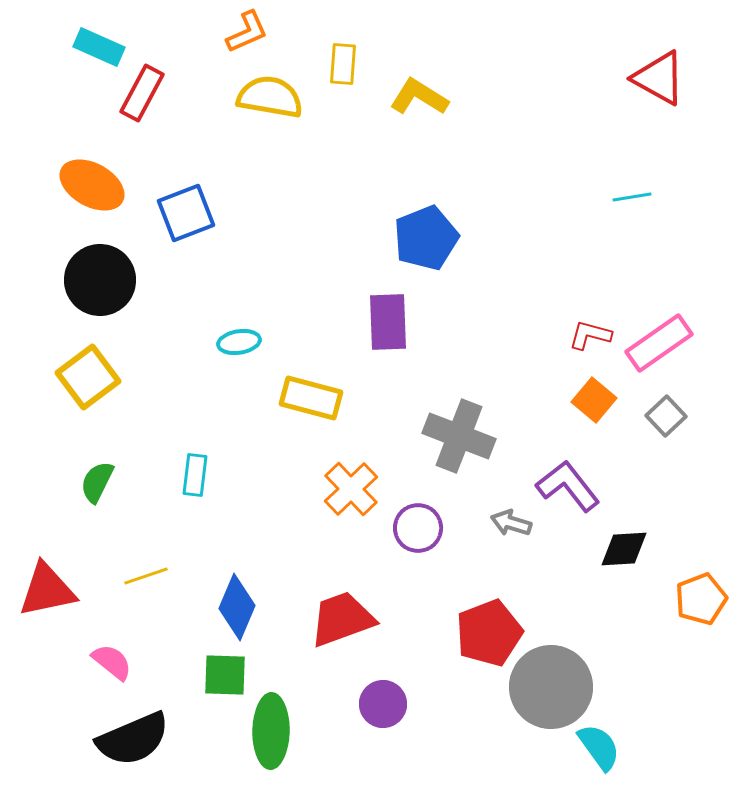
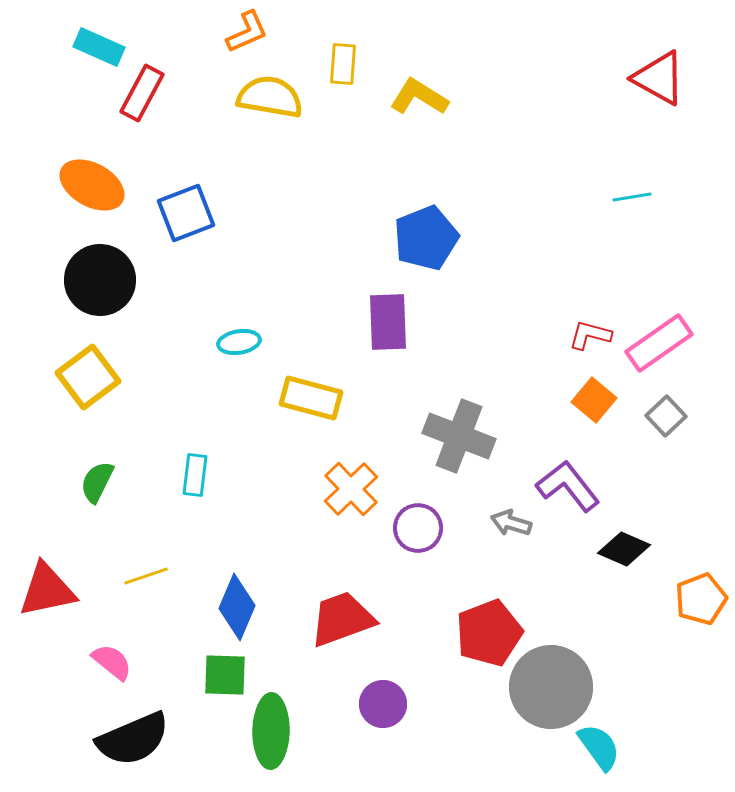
black diamond at (624, 549): rotated 27 degrees clockwise
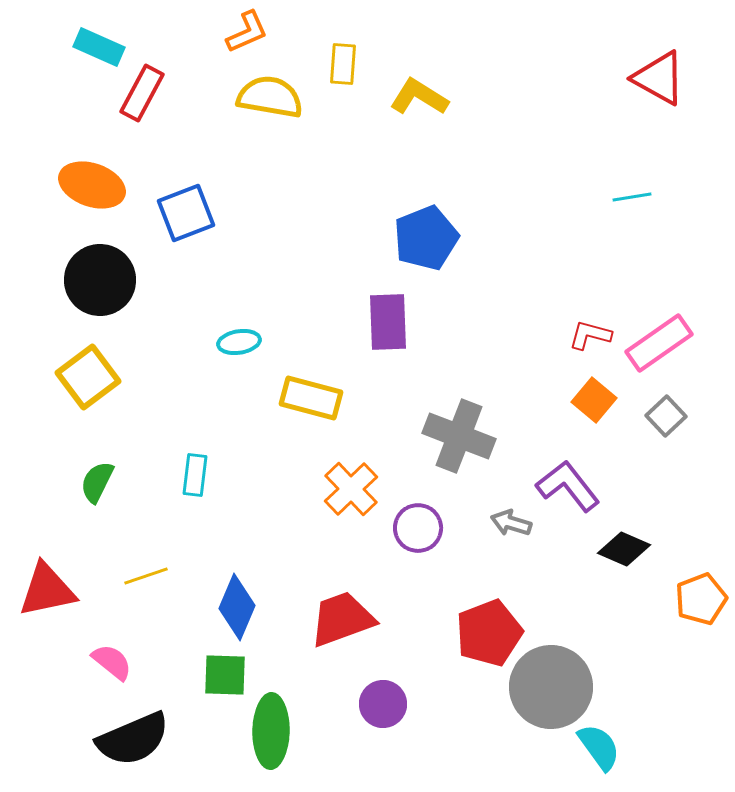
orange ellipse at (92, 185): rotated 10 degrees counterclockwise
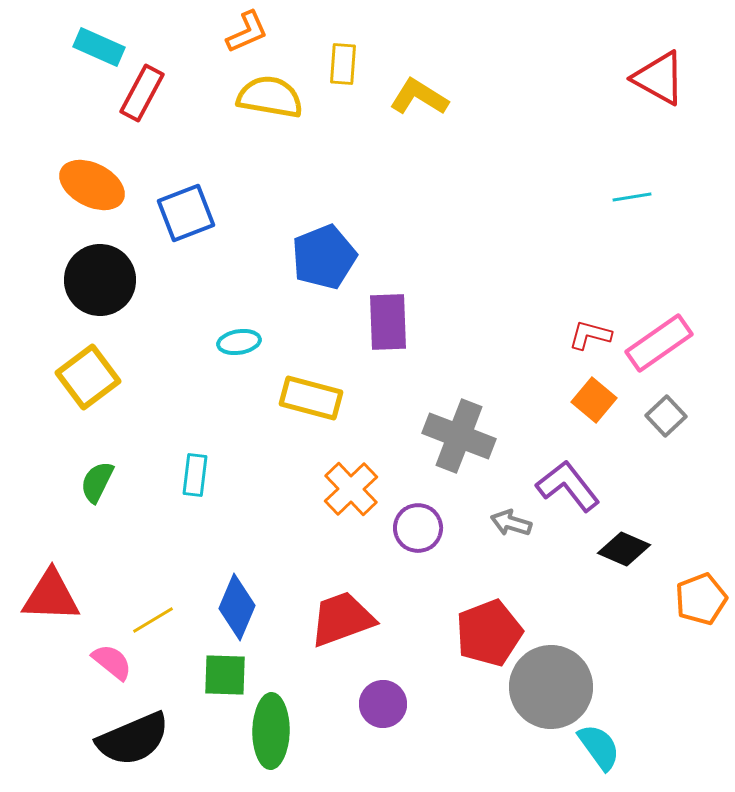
orange ellipse at (92, 185): rotated 8 degrees clockwise
blue pentagon at (426, 238): moved 102 px left, 19 px down
yellow line at (146, 576): moved 7 px right, 44 px down; rotated 12 degrees counterclockwise
red triangle at (47, 590): moved 4 px right, 6 px down; rotated 14 degrees clockwise
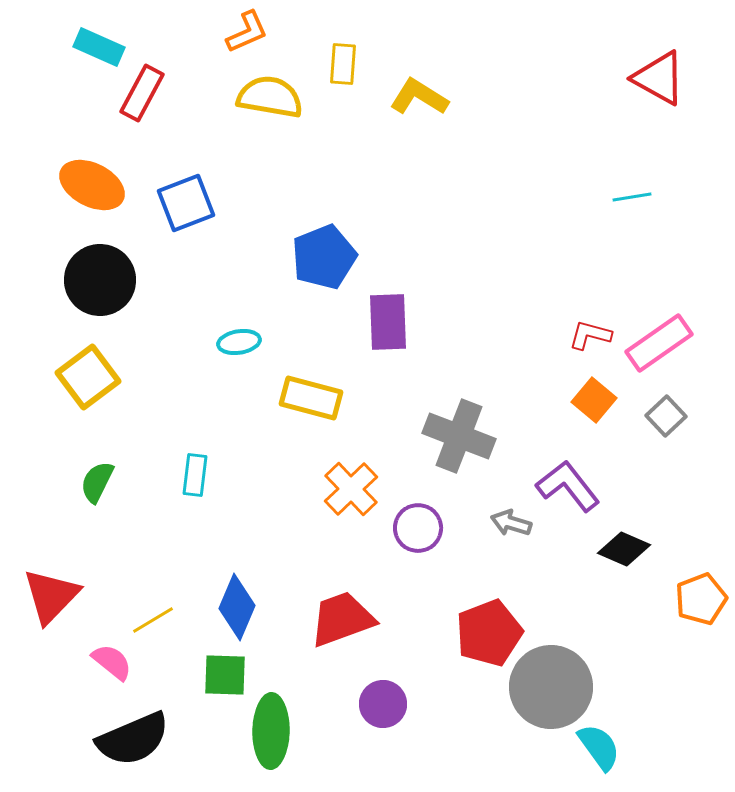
blue square at (186, 213): moved 10 px up
red triangle at (51, 596): rotated 48 degrees counterclockwise
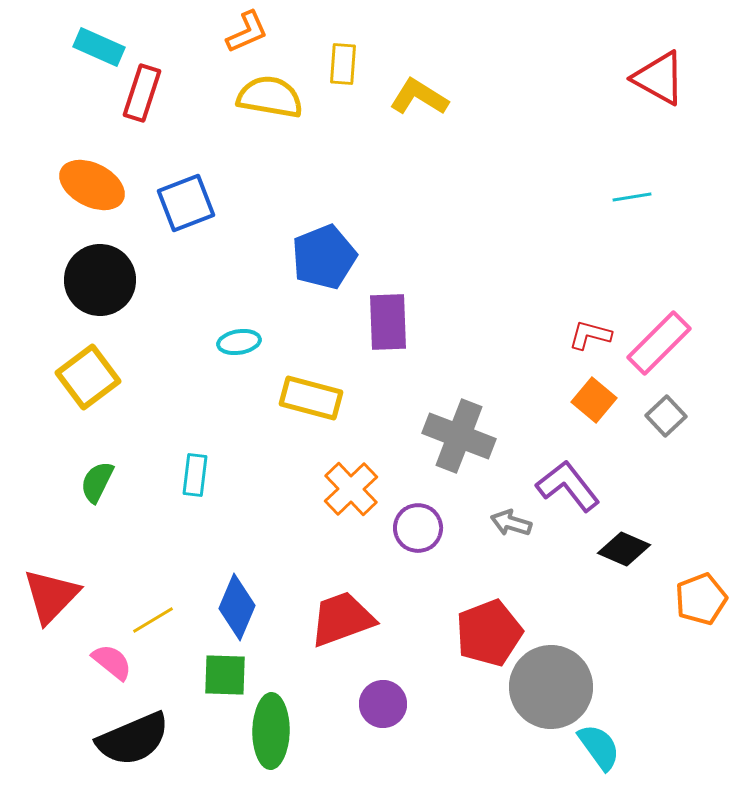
red rectangle at (142, 93): rotated 10 degrees counterclockwise
pink rectangle at (659, 343): rotated 10 degrees counterclockwise
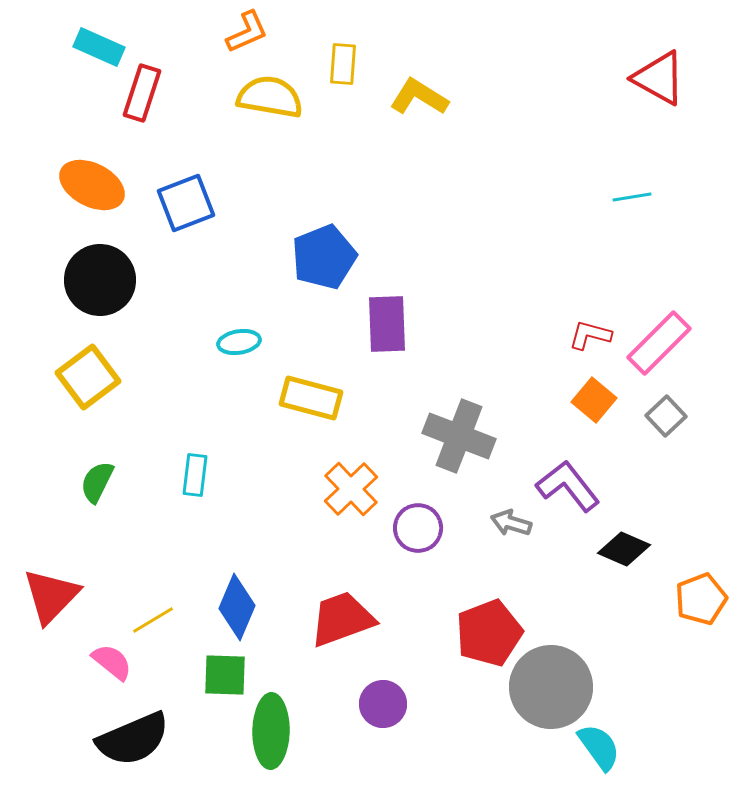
purple rectangle at (388, 322): moved 1 px left, 2 px down
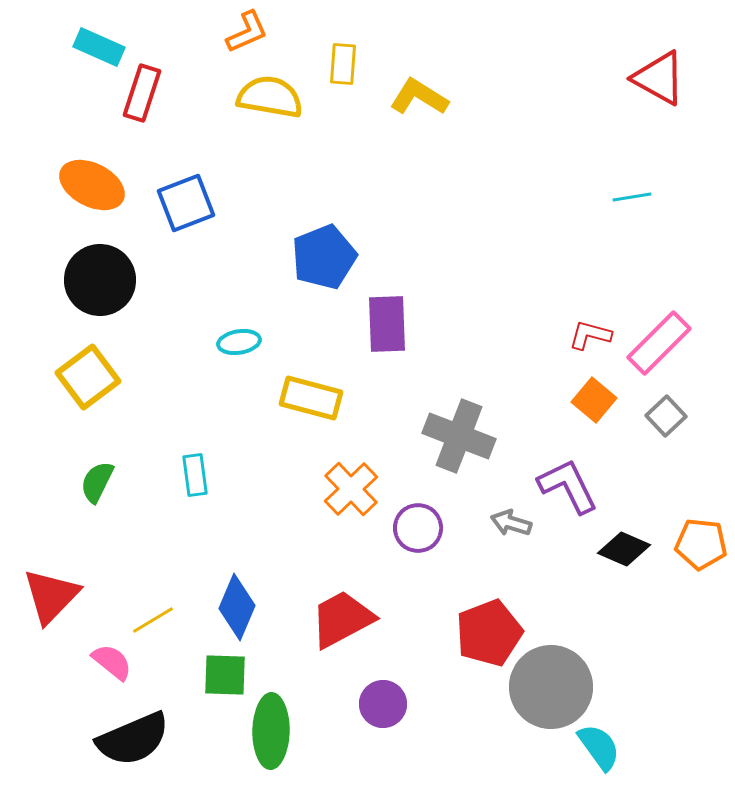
cyan rectangle at (195, 475): rotated 15 degrees counterclockwise
purple L-shape at (568, 486): rotated 12 degrees clockwise
orange pentagon at (701, 599): moved 55 px up; rotated 27 degrees clockwise
red trapezoid at (342, 619): rotated 8 degrees counterclockwise
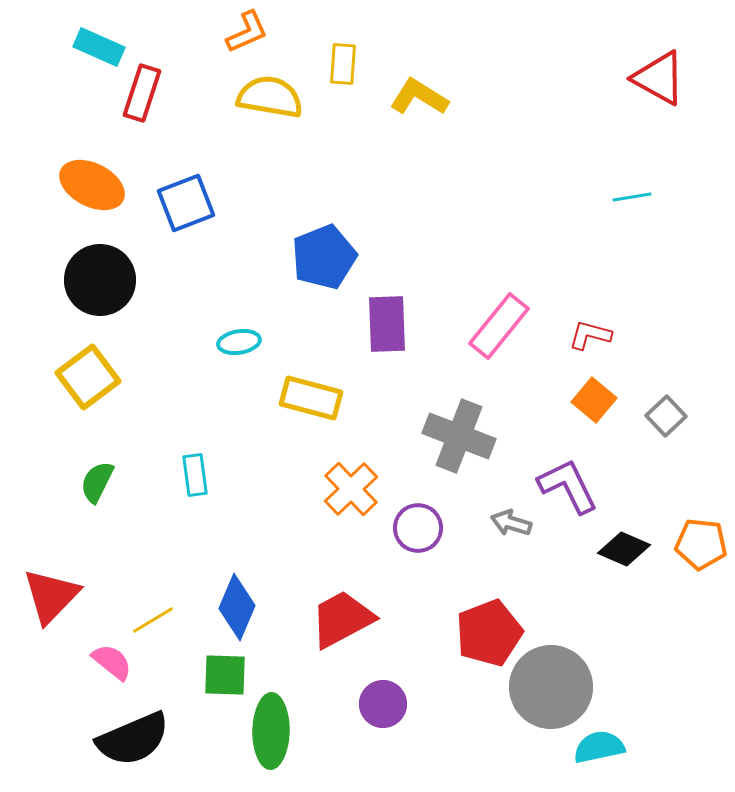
pink rectangle at (659, 343): moved 160 px left, 17 px up; rotated 6 degrees counterclockwise
cyan semicircle at (599, 747): rotated 66 degrees counterclockwise
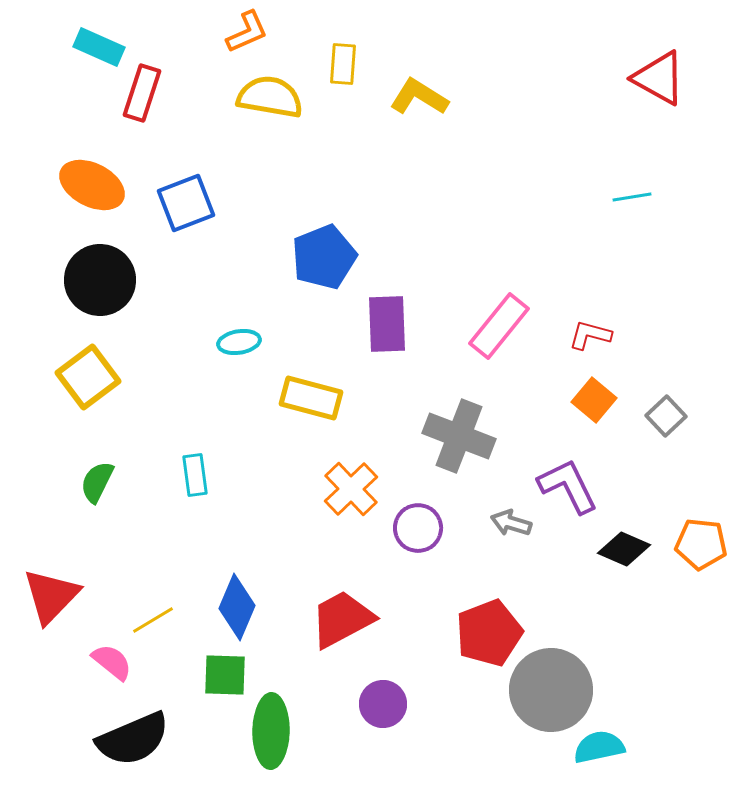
gray circle at (551, 687): moved 3 px down
